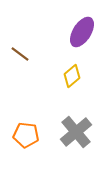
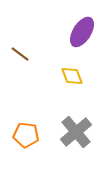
yellow diamond: rotated 70 degrees counterclockwise
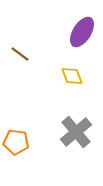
orange pentagon: moved 10 px left, 7 px down
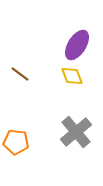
purple ellipse: moved 5 px left, 13 px down
brown line: moved 20 px down
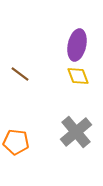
purple ellipse: rotated 20 degrees counterclockwise
yellow diamond: moved 6 px right
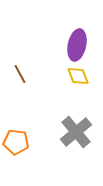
brown line: rotated 24 degrees clockwise
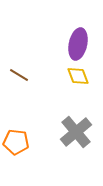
purple ellipse: moved 1 px right, 1 px up
brown line: moved 1 px left, 1 px down; rotated 30 degrees counterclockwise
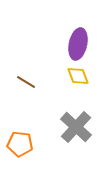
brown line: moved 7 px right, 7 px down
gray cross: moved 5 px up; rotated 8 degrees counterclockwise
orange pentagon: moved 4 px right, 2 px down
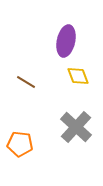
purple ellipse: moved 12 px left, 3 px up
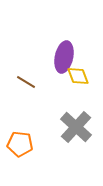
purple ellipse: moved 2 px left, 16 px down
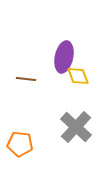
brown line: moved 3 px up; rotated 24 degrees counterclockwise
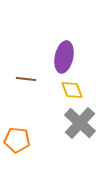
yellow diamond: moved 6 px left, 14 px down
gray cross: moved 4 px right, 4 px up
orange pentagon: moved 3 px left, 4 px up
